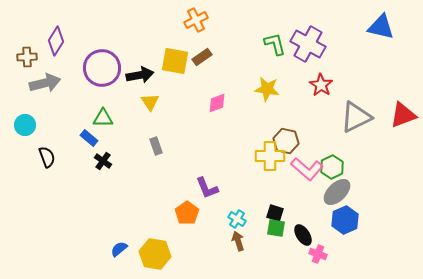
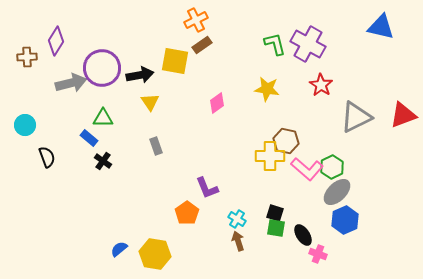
brown rectangle: moved 12 px up
gray arrow: moved 26 px right
pink diamond: rotated 15 degrees counterclockwise
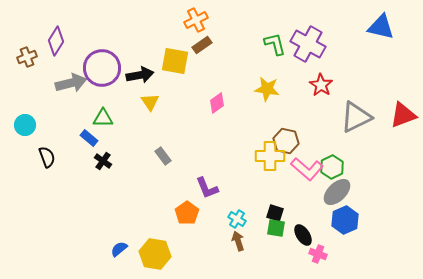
brown cross: rotated 18 degrees counterclockwise
gray rectangle: moved 7 px right, 10 px down; rotated 18 degrees counterclockwise
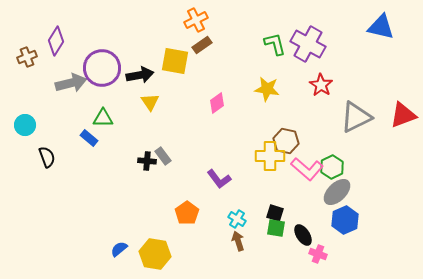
black cross: moved 44 px right; rotated 30 degrees counterclockwise
purple L-shape: moved 12 px right, 9 px up; rotated 15 degrees counterclockwise
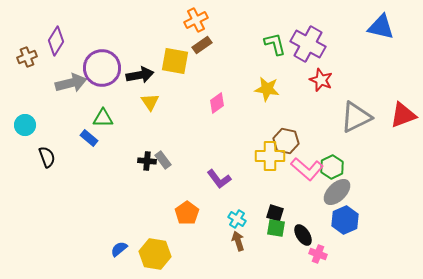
red star: moved 5 px up; rotated 10 degrees counterclockwise
gray rectangle: moved 4 px down
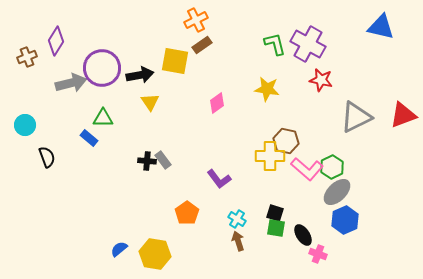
red star: rotated 10 degrees counterclockwise
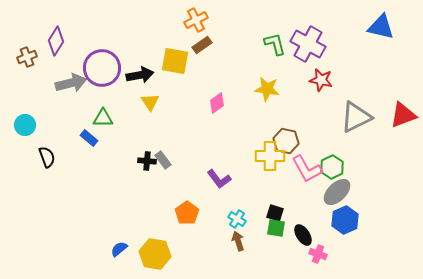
pink L-shape: rotated 20 degrees clockwise
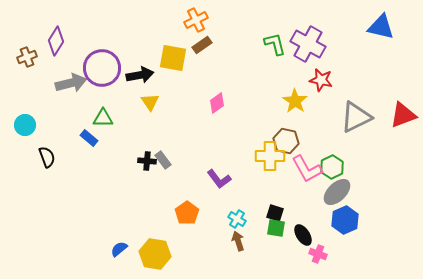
yellow square: moved 2 px left, 3 px up
yellow star: moved 28 px right, 12 px down; rotated 25 degrees clockwise
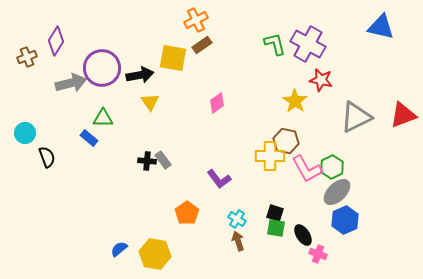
cyan circle: moved 8 px down
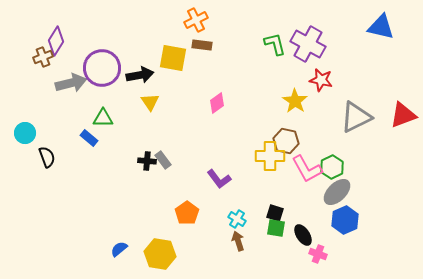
brown rectangle: rotated 42 degrees clockwise
brown cross: moved 16 px right
yellow hexagon: moved 5 px right
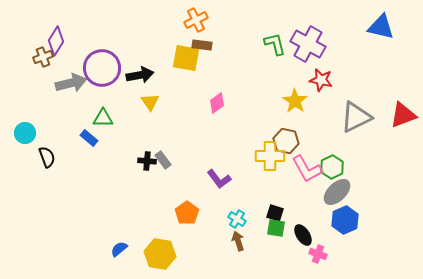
yellow square: moved 13 px right
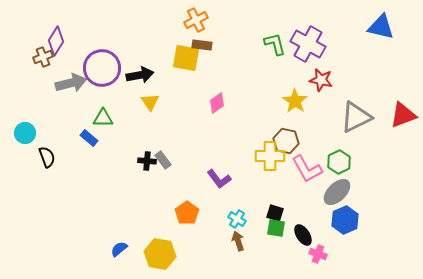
green hexagon: moved 7 px right, 5 px up
